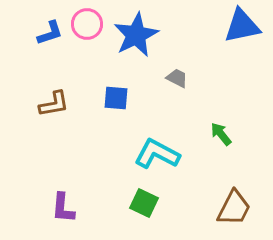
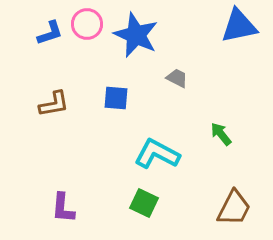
blue triangle: moved 3 px left
blue star: rotated 21 degrees counterclockwise
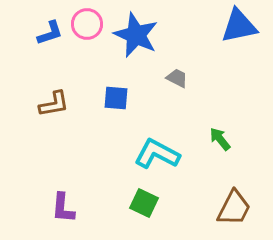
green arrow: moved 1 px left, 5 px down
